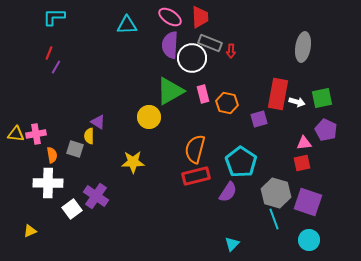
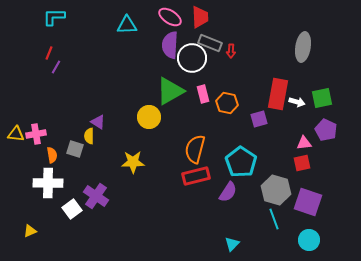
gray hexagon at (276, 193): moved 3 px up
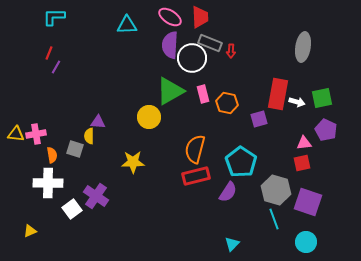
purple triangle at (98, 122): rotated 28 degrees counterclockwise
cyan circle at (309, 240): moved 3 px left, 2 px down
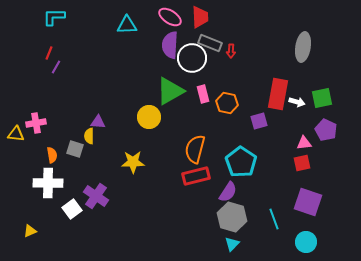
purple square at (259, 119): moved 2 px down
pink cross at (36, 134): moved 11 px up
gray hexagon at (276, 190): moved 44 px left, 27 px down
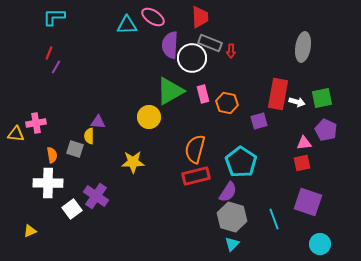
pink ellipse at (170, 17): moved 17 px left
cyan circle at (306, 242): moved 14 px right, 2 px down
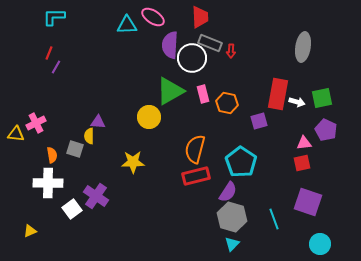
pink cross at (36, 123): rotated 18 degrees counterclockwise
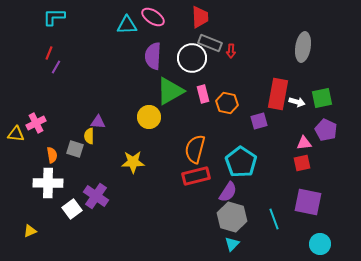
purple semicircle at (170, 45): moved 17 px left, 11 px down
purple square at (308, 202): rotated 8 degrees counterclockwise
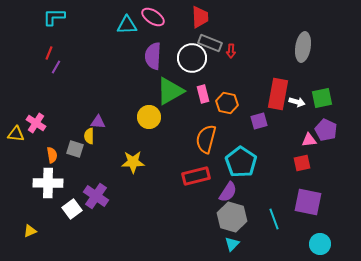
pink cross at (36, 123): rotated 30 degrees counterclockwise
pink triangle at (304, 143): moved 5 px right, 3 px up
orange semicircle at (195, 149): moved 11 px right, 10 px up
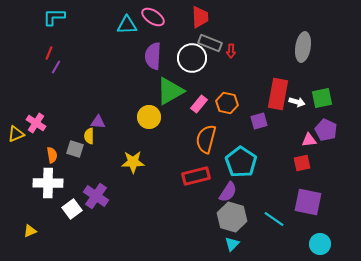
pink rectangle at (203, 94): moved 4 px left, 10 px down; rotated 54 degrees clockwise
yellow triangle at (16, 134): rotated 30 degrees counterclockwise
cyan line at (274, 219): rotated 35 degrees counterclockwise
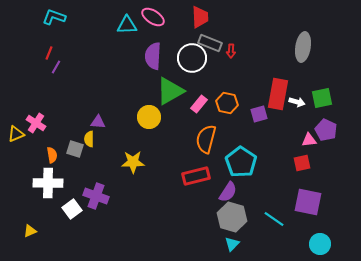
cyan L-shape at (54, 17): rotated 20 degrees clockwise
purple square at (259, 121): moved 7 px up
yellow semicircle at (89, 136): moved 3 px down
purple cross at (96, 196): rotated 15 degrees counterclockwise
